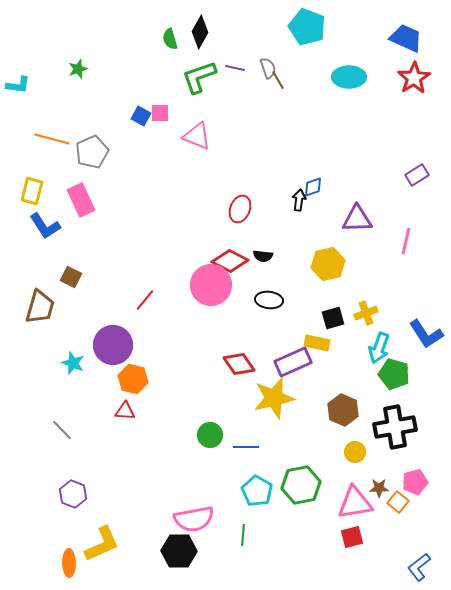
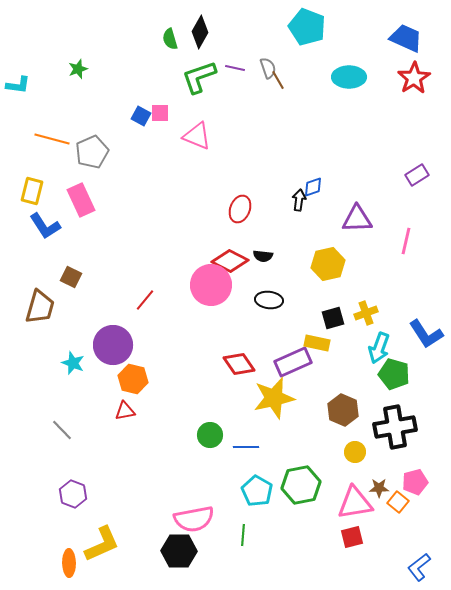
red triangle at (125, 411): rotated 15 degrees counterclockwise
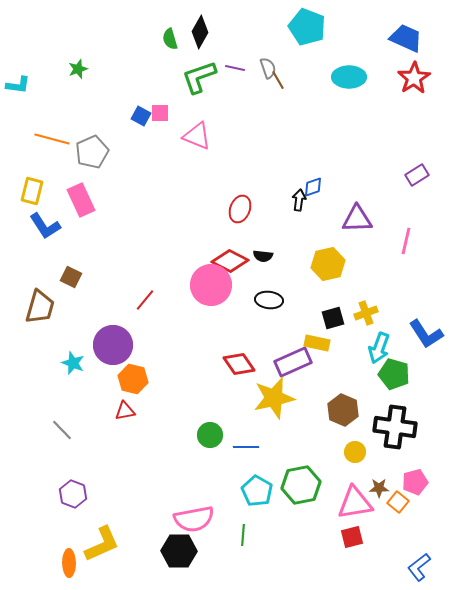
black cross at (395, 427): rotated 18 degrees clockwise
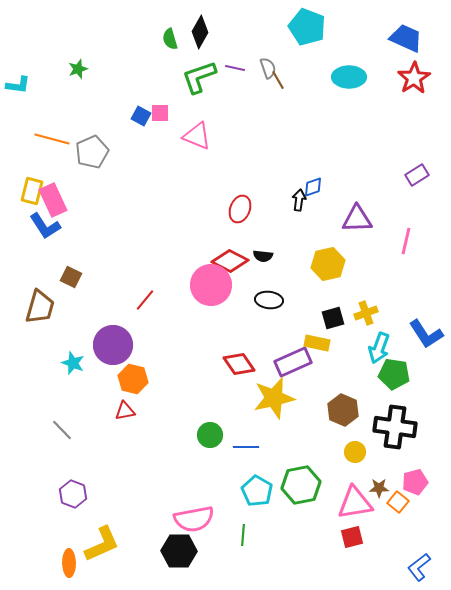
pink rectangle at (81, 200): moved 28 px left
green pentagon at (394, 374): rotated 8 degrees counterclockwise
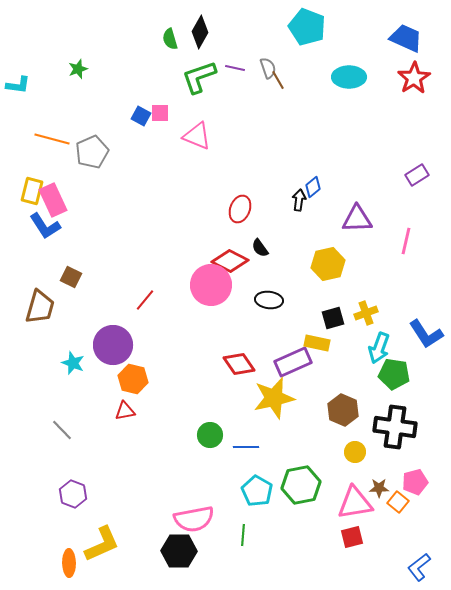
blue diamond at (313, 187): rotated 20 degrees counterclockwise
black semicircle at (263, 256): moved 3 px left, 8 px up; rotated 48 degrees clockwise
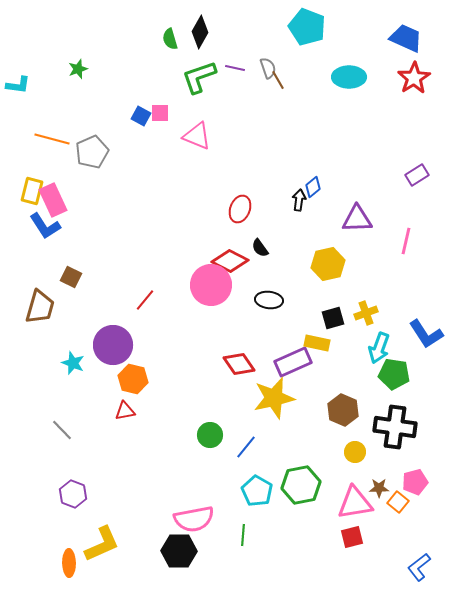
blue line at (246, 447): rotated 50 degrees counterclockwise
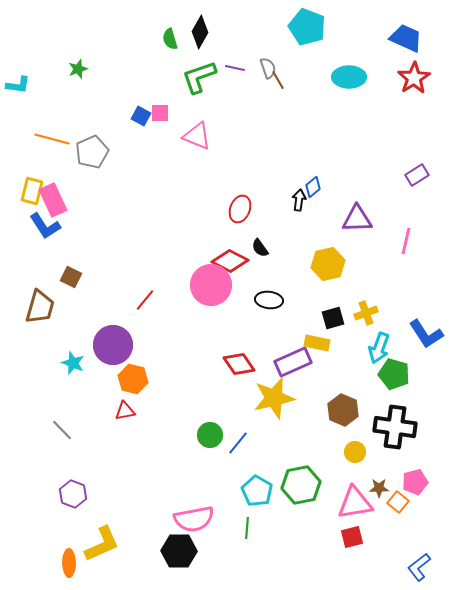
green pentagon at (394, 374): rotated 8 degrees clockwise
blue line at (246, 447): moved 8 px left, 4 px up
green line at (243, 535): moved 4 px right, 7 px up
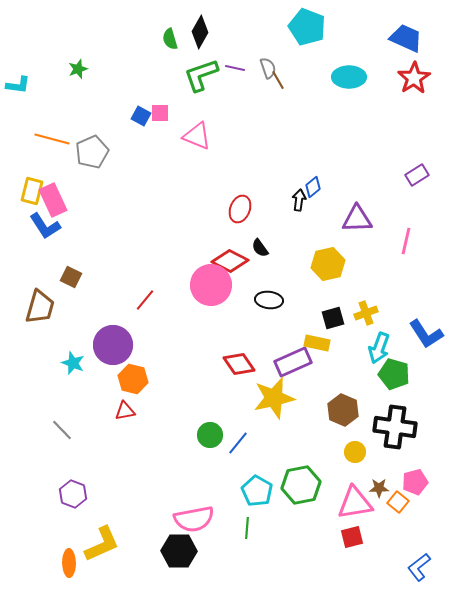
green L-shape at (199, 77): moved 2 px right, 2 px up
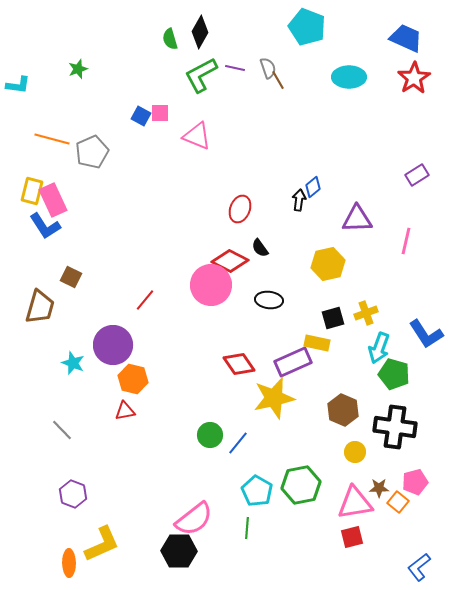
green L-shape at (201, 75): rotated 9 degrees counterclockwise
pink semicircle at (194, 519): rotated 27 degrees counterclockwise
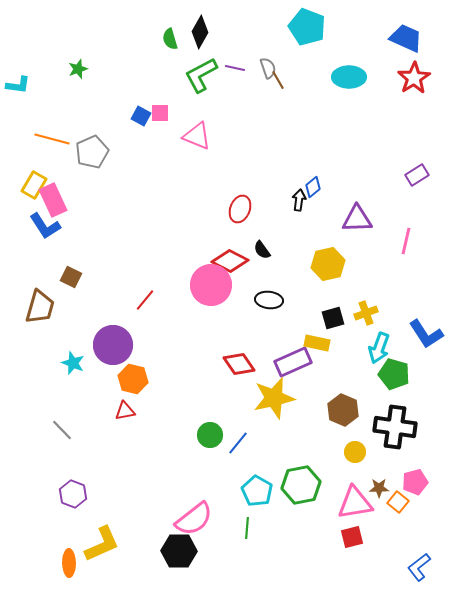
yellow rectangle at (32, 191): moved 2 px right, 6 px up; rotated 16 degrees clockwise
black semicircle at (260, 248): moved 2 px right, 2 px down
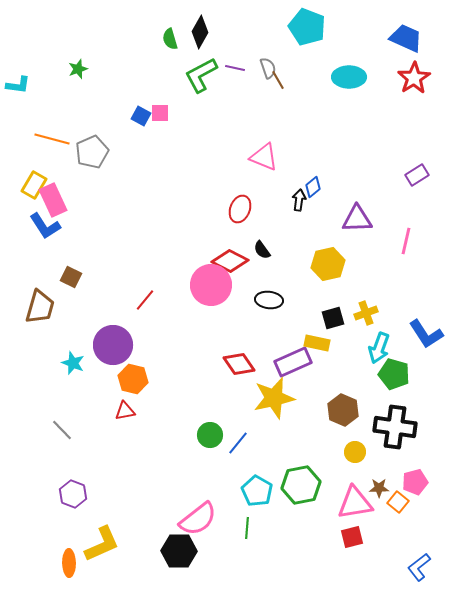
pink triangle at (197, 136): moved 67 px right, 21 px down
pink semicircle at (194, 519): moved 4 px right
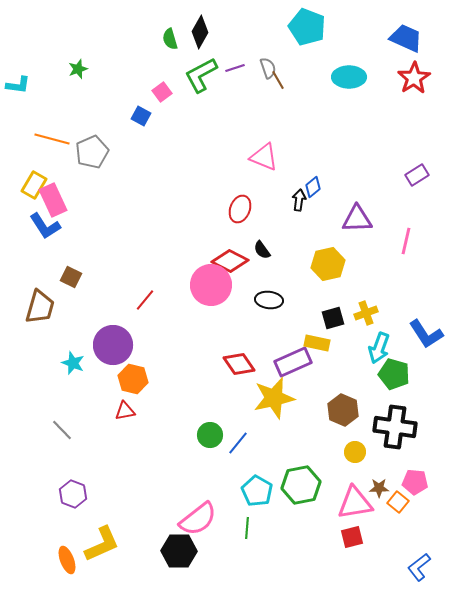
purple line at (235, 68): rotated 30 degrees counterclockwise
pink square at (160, 113): moved 2 px right, 21 px up; rotated 36 degrees counterclockwise
pink pentagon at (415, 482): rotated 20 degrees clockwise
orange ellipse at (69, 563): moved 2 px left, 3 px up; rotated 20 degrees counterclockwise
